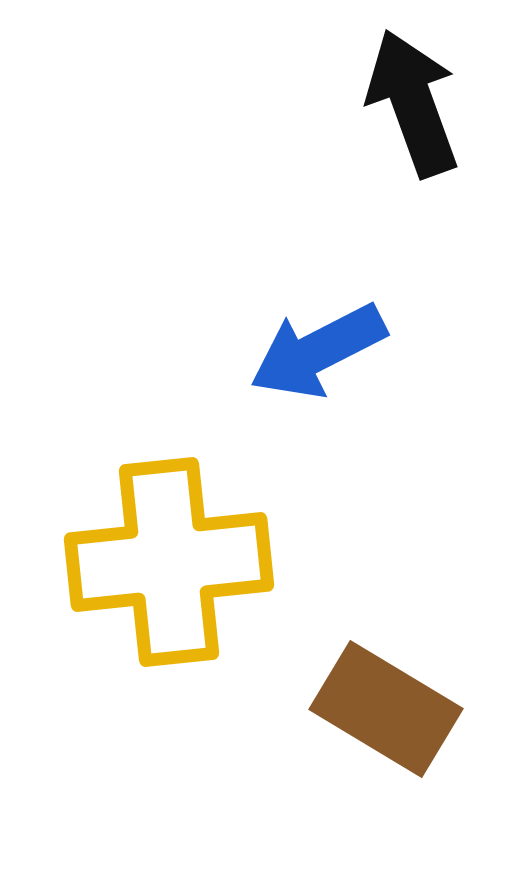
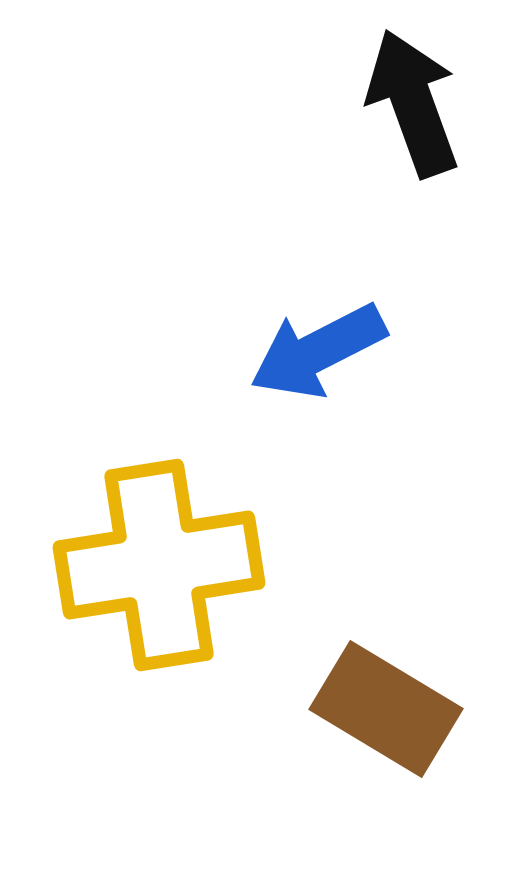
yellow cross: moved 10 px left, 3 px down; rotated 3 degrees counterclockwise
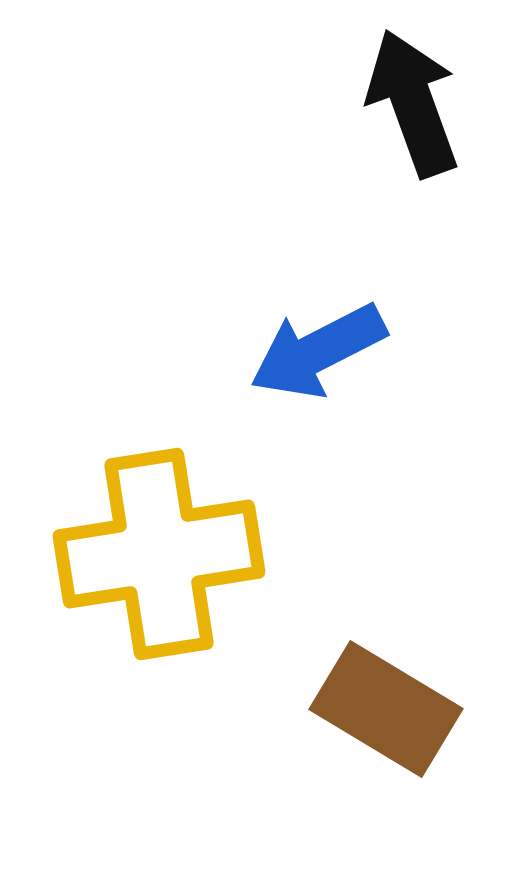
yellow cross: moved 11 px up
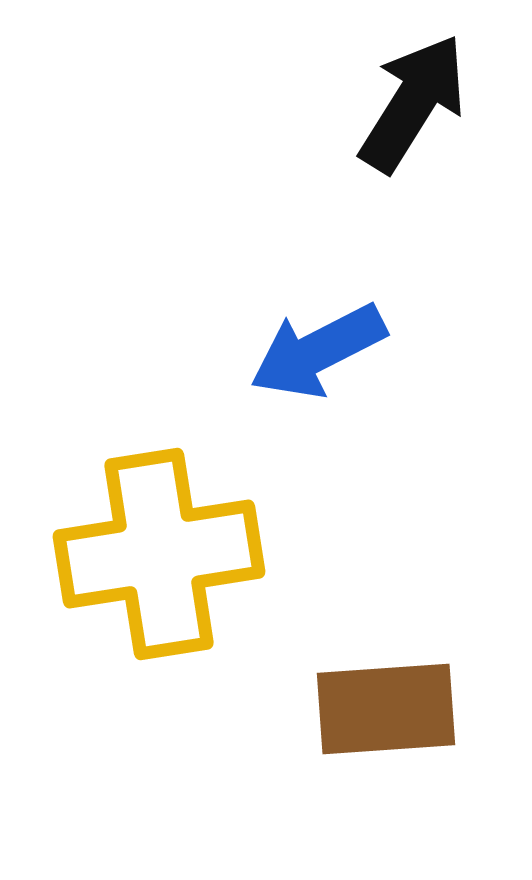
black arrow: rotated 52 degrees clockwise
brown rectangle: rotated 35 degrees counterclockwise
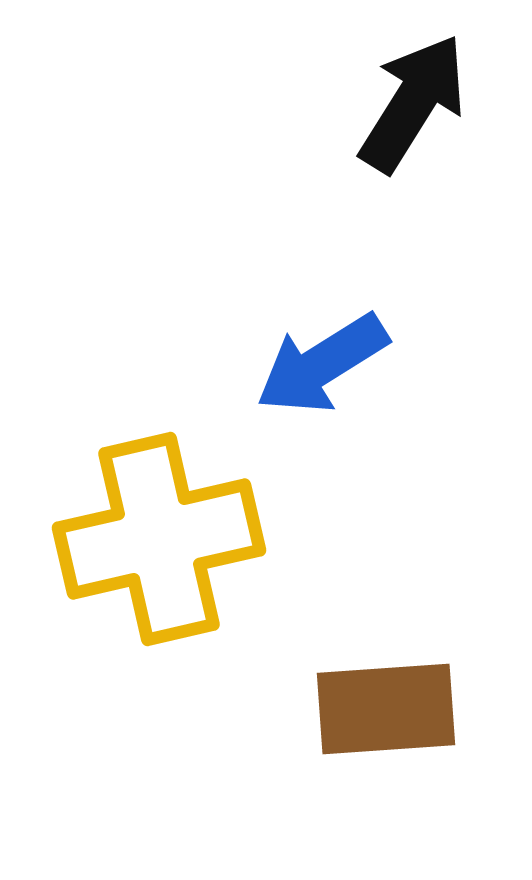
blue arrow: moved 4 px right, 13 px down; rotated 5 degrees counterclockwise
yellow cross: moved 15 px up; rotated 4 degrees counterclockwise
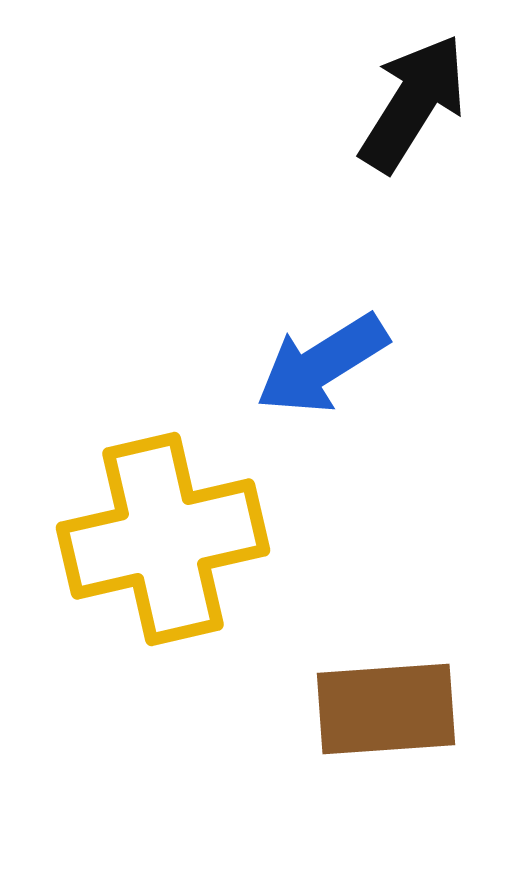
yellow cross: moved 4 px right
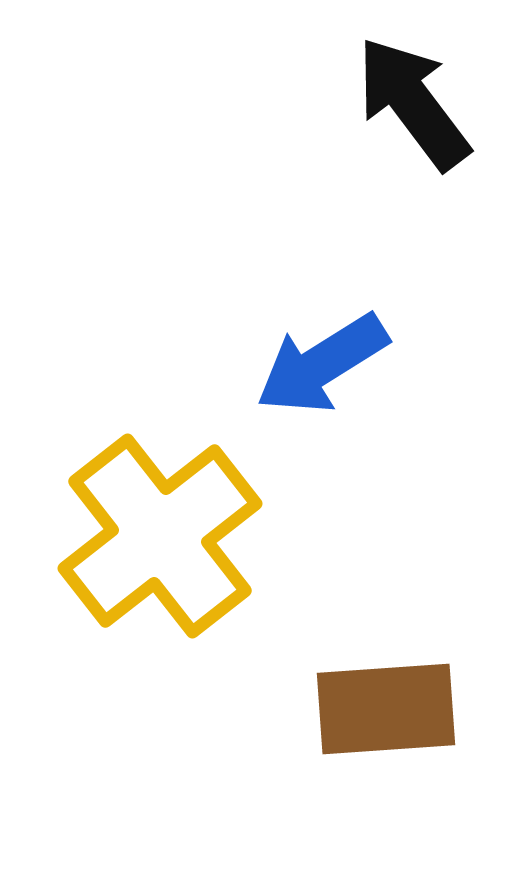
black arrow: rotated 69 degrees counterclockwise
yellow cross: moved 3 px left, 3 px up; rotated 25 degrees counterclockwise
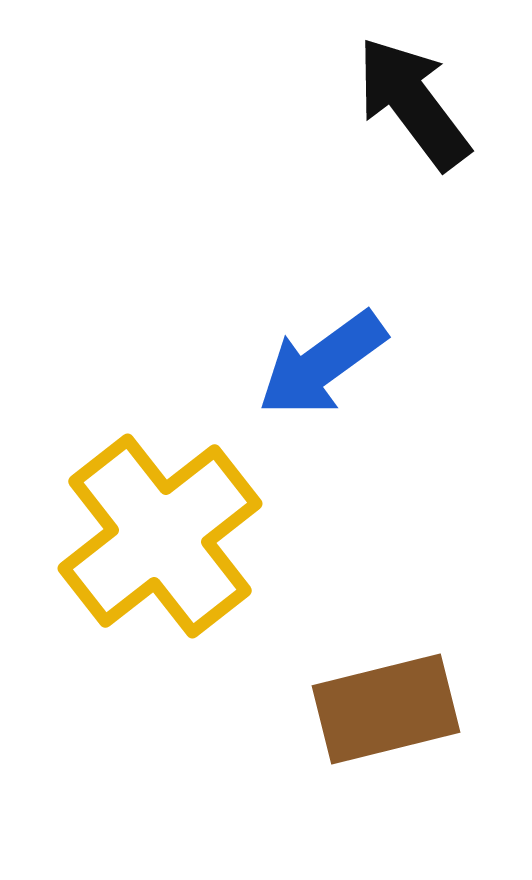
blue arrow: rotated 4 degrees counterclockwise
brown rectangle: rotated 10 degrees counterclockwise
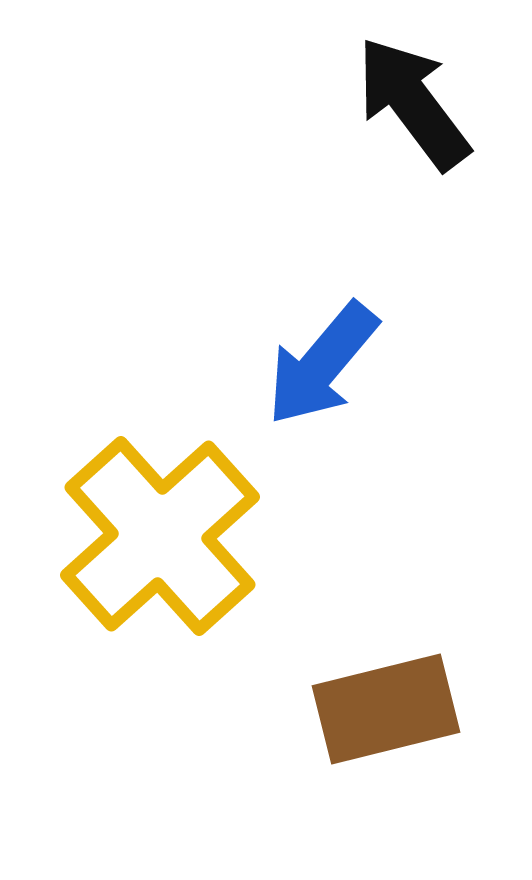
blue arrow: rotated 14 degrees counterclockwise
yellow cross: rotated 4 degrees counterclockwise
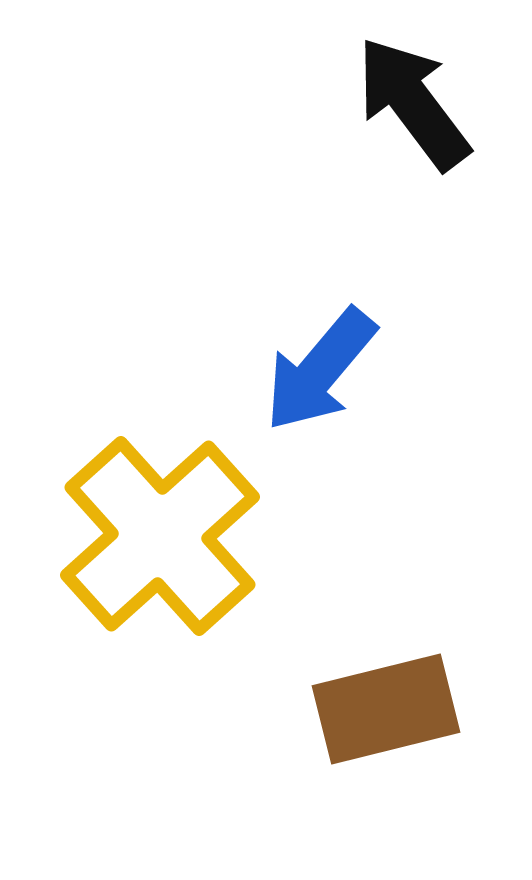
blue arrow: moved 2 px left, 6 px down
